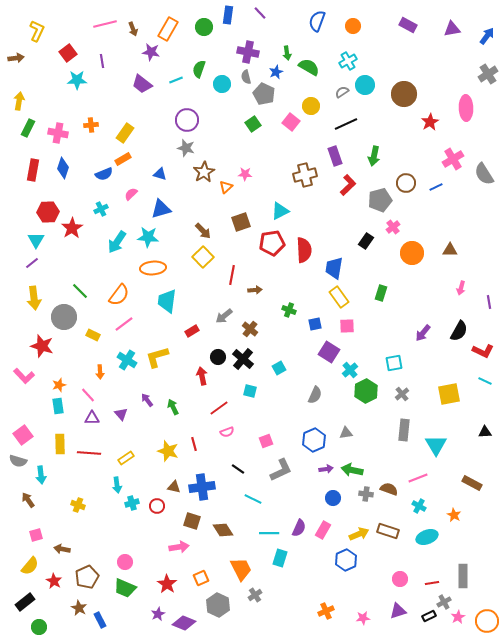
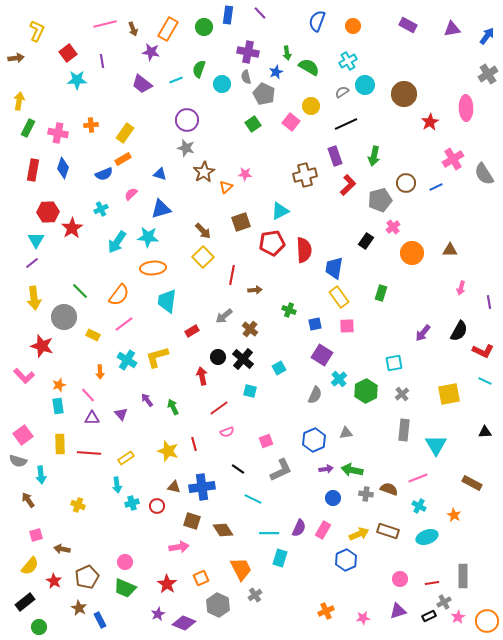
purple square at (329, 352): moved 7 px left, 3 px down
cyan cross at (350, 370): moved 11 px left, 9 px down
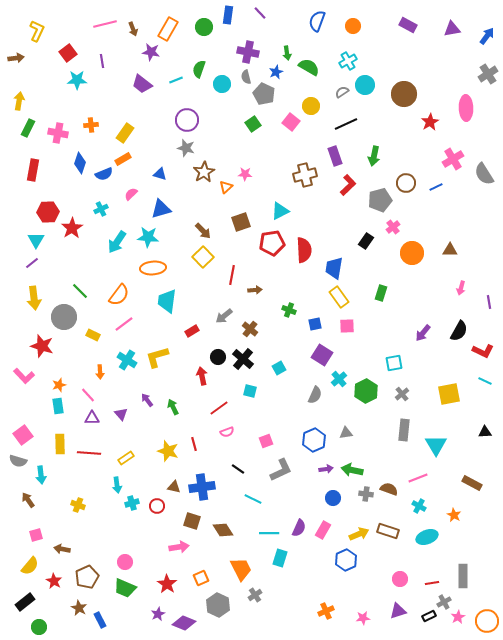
blue diamond at (63, 168): moved 17 px right, 5 px up
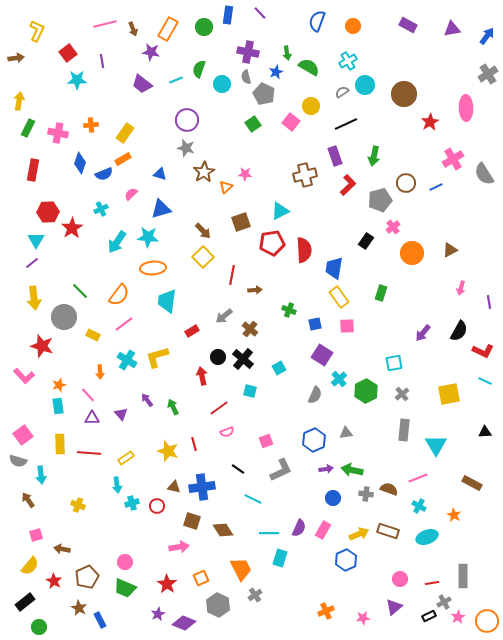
brown triangle at (450, 250): rotated 28 degrees counterclockwise
purple triangle at (398, 611): moved 4 px left, 4 px up; rotated 24 degrees counterclockwise
